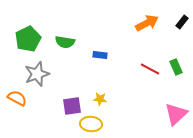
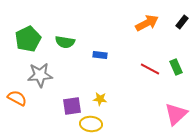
gray star: moved 3 px right, 1 px down; rotated 15 degrees clockwise
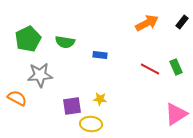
pink triangle: rotated 10 degrees clockwise
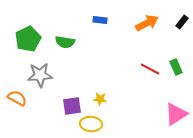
blue rectangle: moved 35 px up
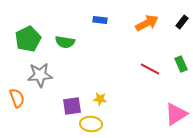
green rectangle: moved 5 px right, 3 px up
orange semicircle: rotated 42 degrees clockwise
